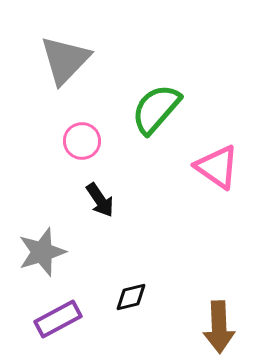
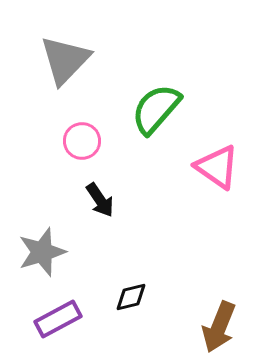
brown arrow: rotated 24 degrees clockwise
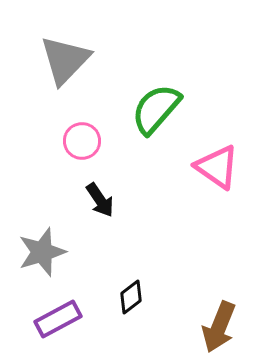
black diamond: rotated 24 degrees counterclockwise
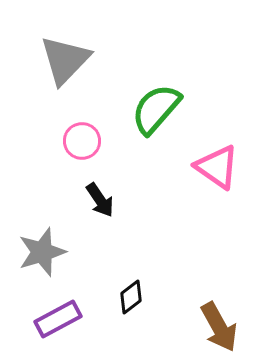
brown arrow: rotated 51 degrees counterclockwise
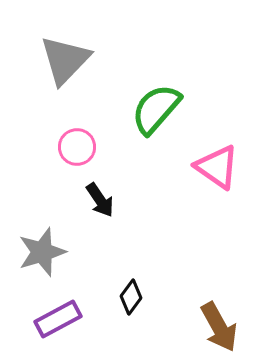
pink circle: moved 5 px left, 6 px down
black diamond: rotated 16 degrees counterclockwise
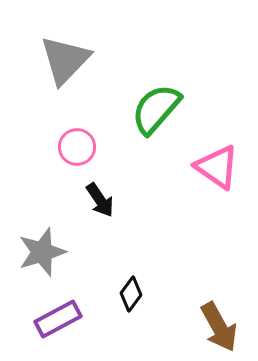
black diamond: moved 3 px up
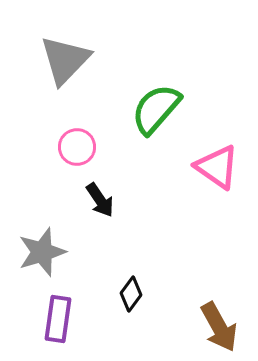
purple rectangle: rotated 54 degrees counterclockwise
